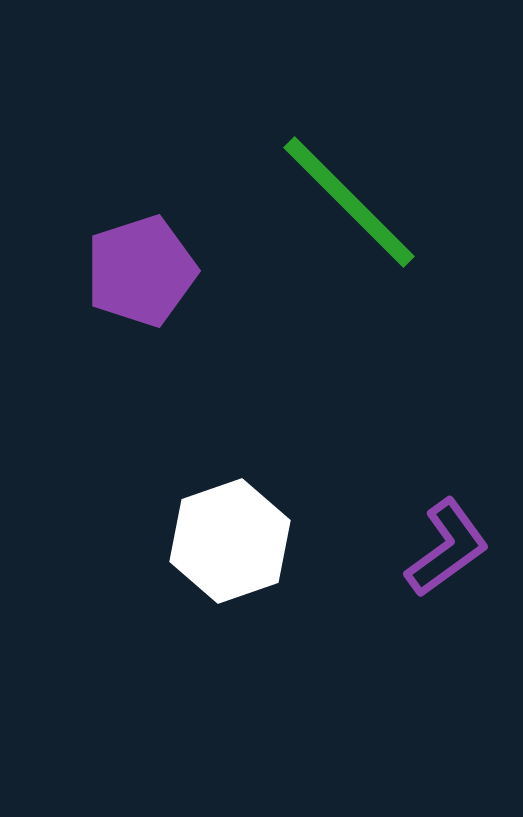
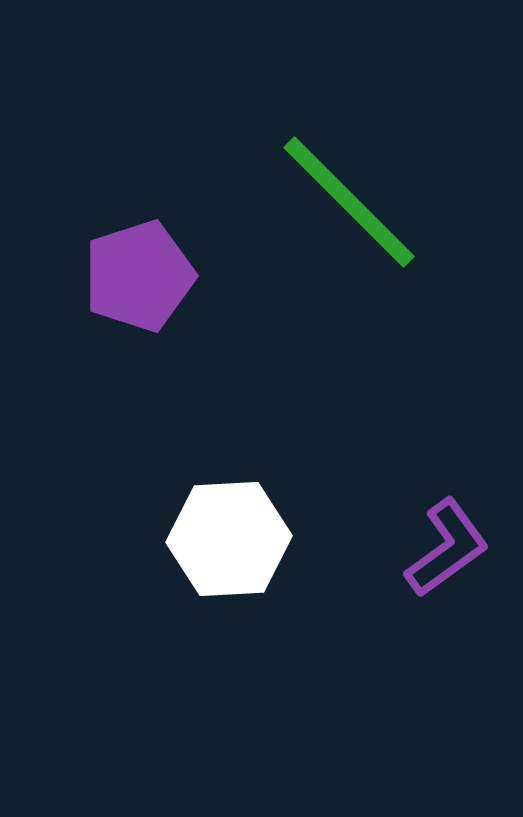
purple pentagon: moved 2 px left, 5 px down
white hexagon: moved 1 px left, 2 px up; rotated 16 degrees clockwise
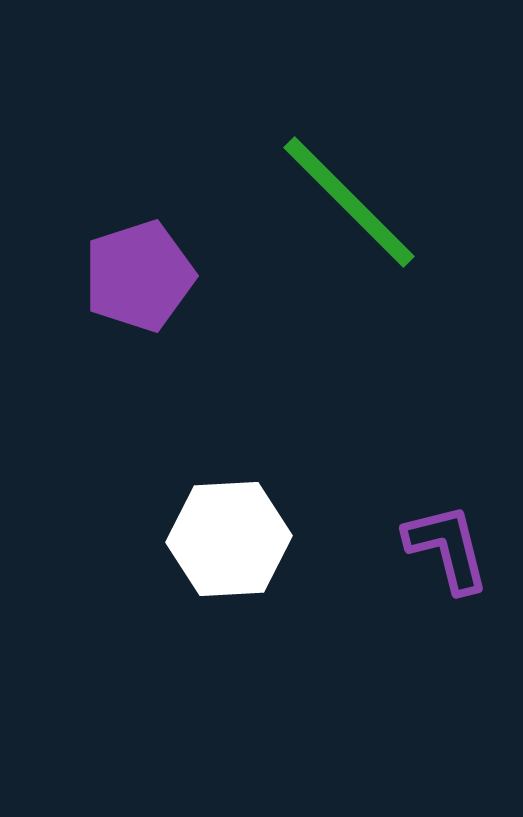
purple L-shape: rotated 68 degrees counterclockwise
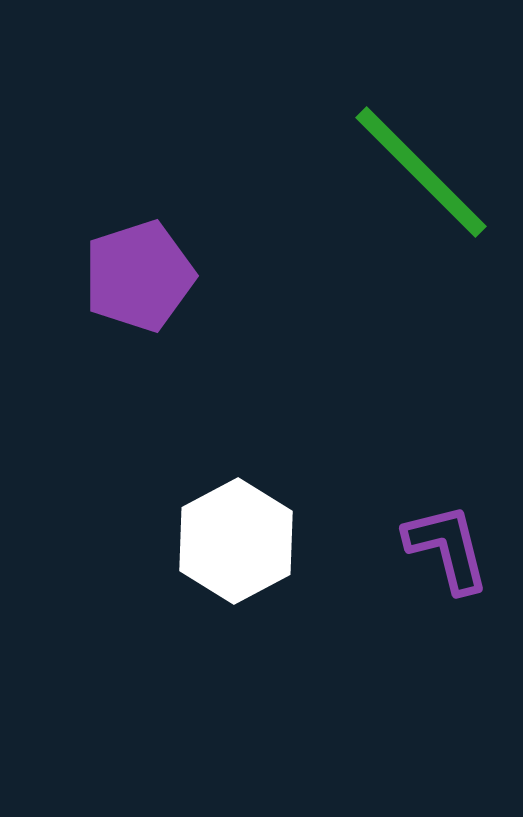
green line: moved 72 px right, 30 px up
white hexagon: moved 7 px right, 2 px down; rotated 25 degrees counterclockwise
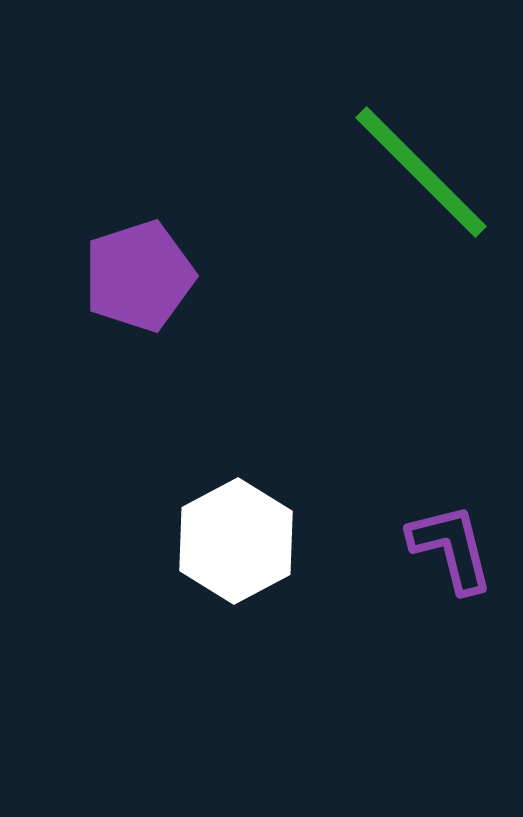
purple L-shape: moved 4 px right
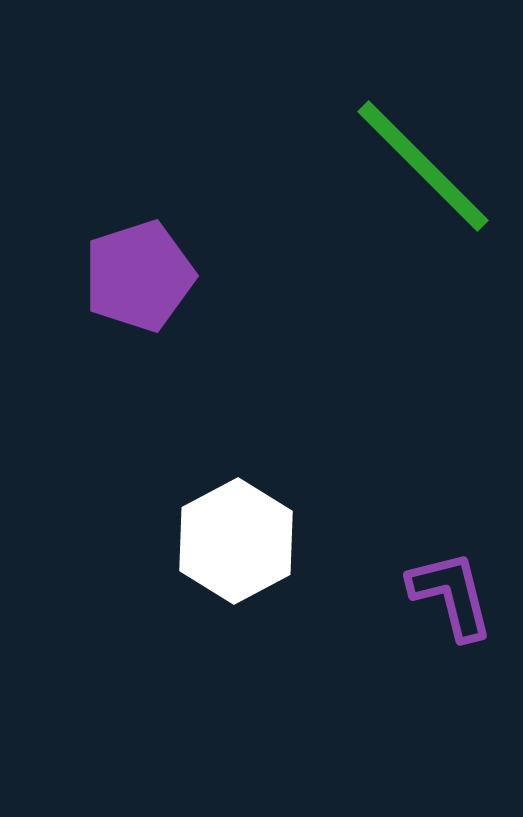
green line: moved 2 px right, 6 px up
purple L-shape: moved 47 px down
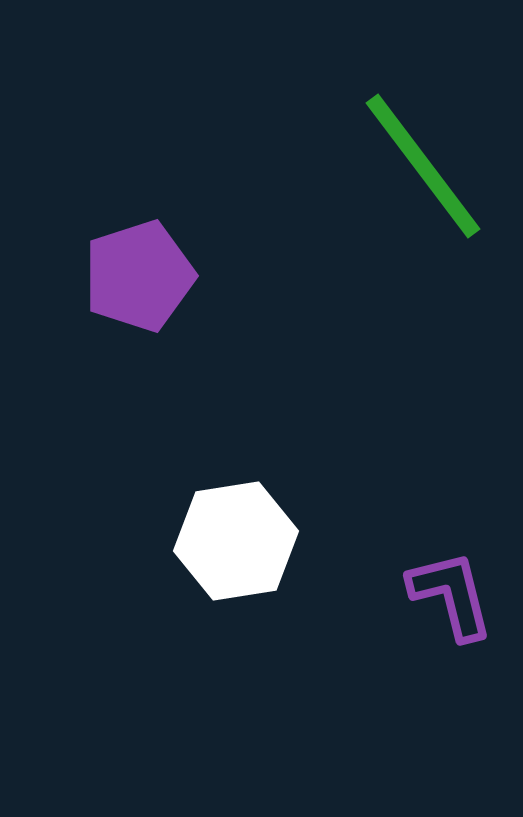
green line: rotated 8 degrees clockwise
white hexagon: rotated 19 degrees clockwise
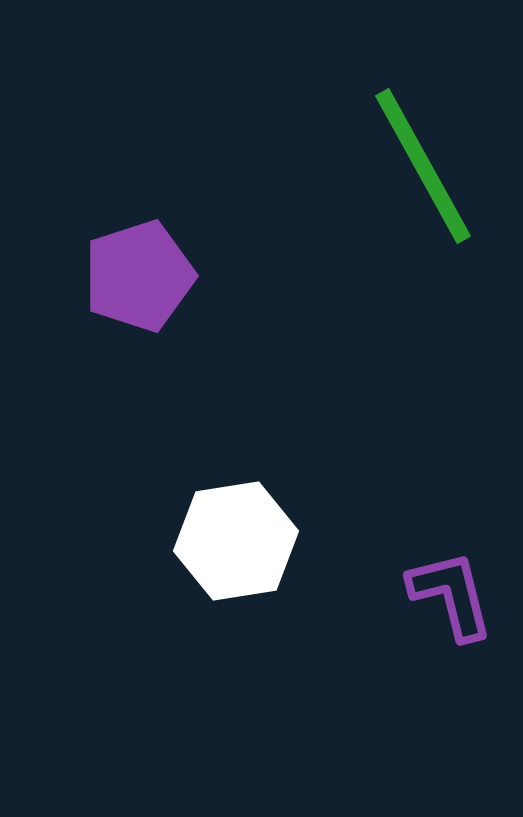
green line: rotated 8 degrees clockwise
